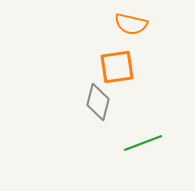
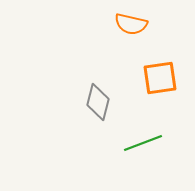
orange square: moved 43 px right, 11 px down
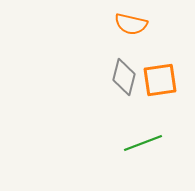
orange square: moved 2 px down
gray diamond: moved 26 px right, 25 px up
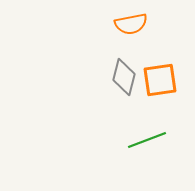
orange semicircle: rotated 24 degrees counterclockwise
green line: moved 4 px right, 3 px up
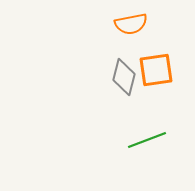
orange square: moved 4 px left, 10 px up
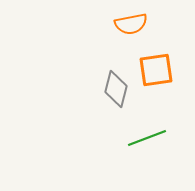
gray diamond: moved 8 px left, 12 px down
green line: moved 2 px up
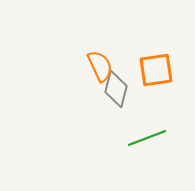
orange semicircle: moved 31 px left, 42 px down; rotated 104 degrees counterclockwise
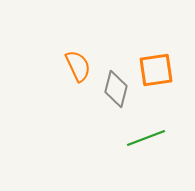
orange semicircle: moved 22 px left
green line: moved 1 px left
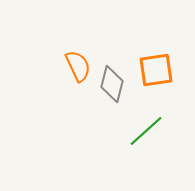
gray diamond: moved 4 px left, 5 px up
green line: moved 7 px up; rotated 21 degrees counterclockwise
